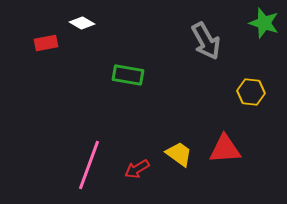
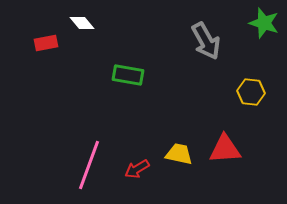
white diamond: rotated 20 degrees clockwise
yellow trapezoid: rotated 24 degrees counterclockwise
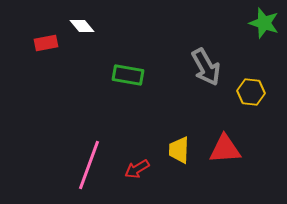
white diamond: moved 3 px down
gray arrow: moved 26 px down
yellow trapezoid: moved 4 px up; rotated 100 degrees counterclockwise
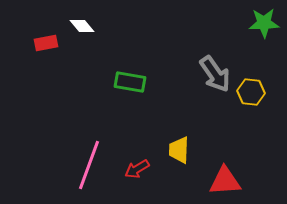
green star: rotated 20 degrees counterclockwise
gray arrow: moved 9 px right, 7 px down; rotated 6 degrees counterclockwise
green rectangle: moved 2 px right, 7 px down
red triangle: moved 32 px down
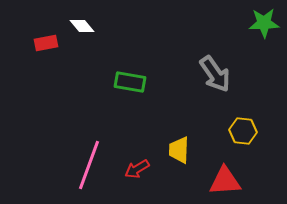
yellow hexagon: moved 8 px left, 39 px down
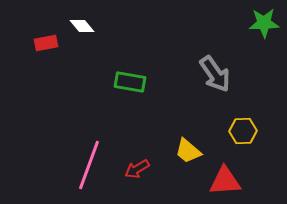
yellow hexagon: rotated 8 degrees counterclockwise
yellow trapezoid: moved 9 px right, 1 px down; rotated 52 degrees counterclockwise
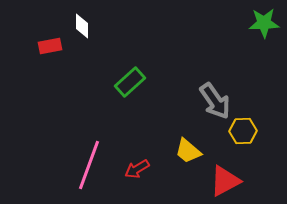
white diamond: rotated 40 degrees clockwise
red rectangle: moved 4 px right, 3 px down
gray arrow: moved 27 px down
green rectangle: rotated 52 degrees counterclockwise
red triangle: rotated 24 degrees counterclockwise
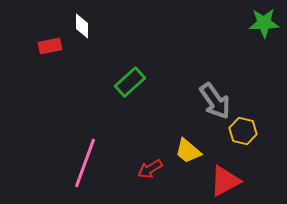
yellow hexagon: rotated 16 degrees clockwise
pink line: moved 4 px left, 2 px up
red arrow: moved 13 px right
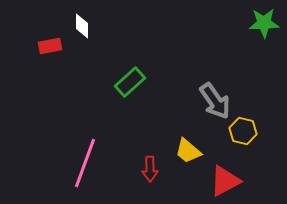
red arrow: rotated 60 degrees counterclockwise
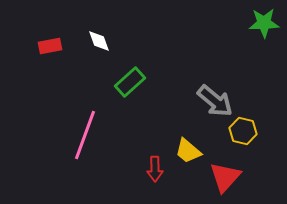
white diamond: moved 17 px right, 15 px down; rotated 20 degrees counterclockwise
gray arrow: rotated 15 degrees counterclockwise
pink line: moved 28 px up
red arrow: moved 5 px right
red triangle: moved 4 px up; rotated 20 degrees counterclockwise
